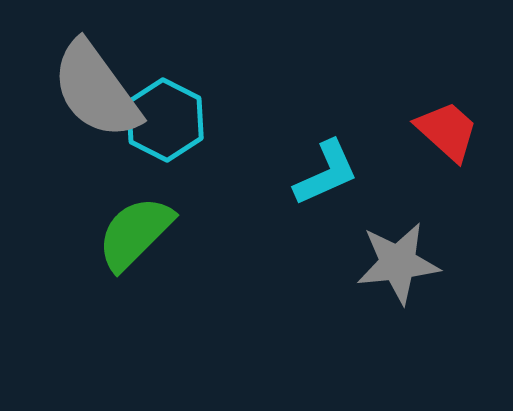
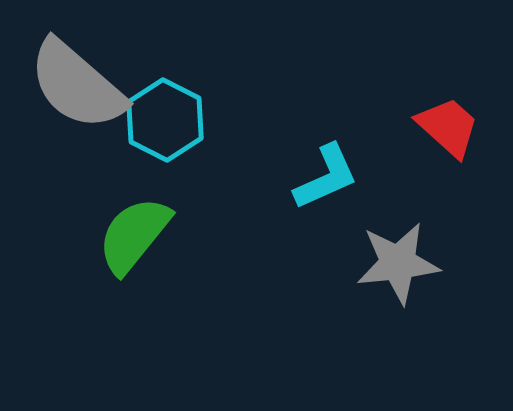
gray semicircle: moved 19 px left, 5 px up; rotated 13 degrees counterclockwise
red trapezoid: moved 1 px right, 4 px up
cyan L-shape: moved 4 px down
green semicircle: moved 1 px left, 2 px down; rotated 6 degrees counterclockwise
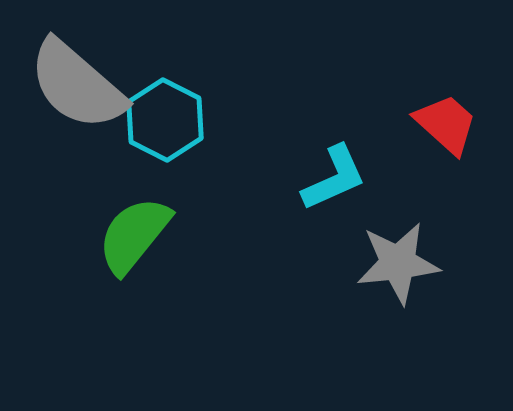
red trapezoid: moved 2 px left, 3 px up
cyan L-shape: moved 8 px right, 1 px down
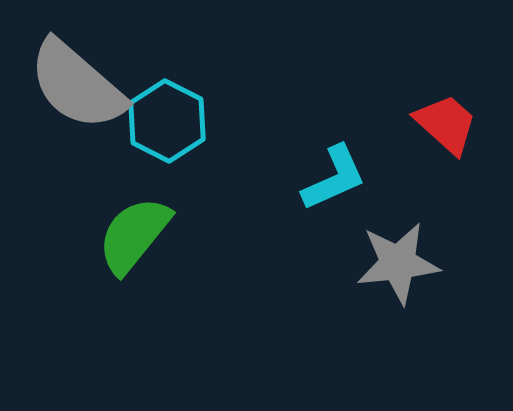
cyan hexagon: moved 2 px right, 1 px down
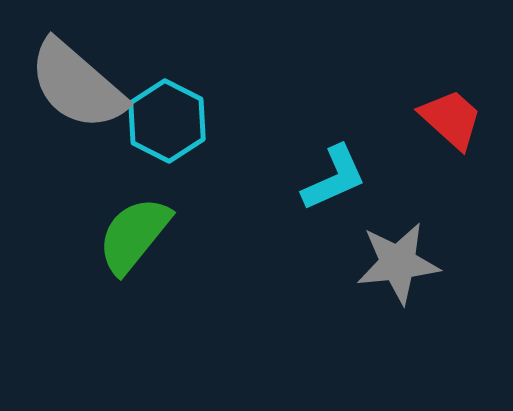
red trapezoid: moved 5 px right, 5 px up
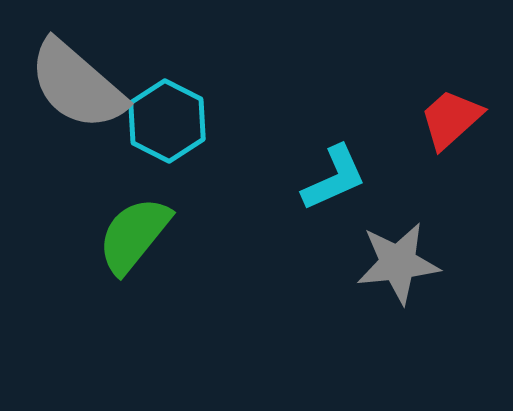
red trapezoid: rotated 84 degrees counterclockwise
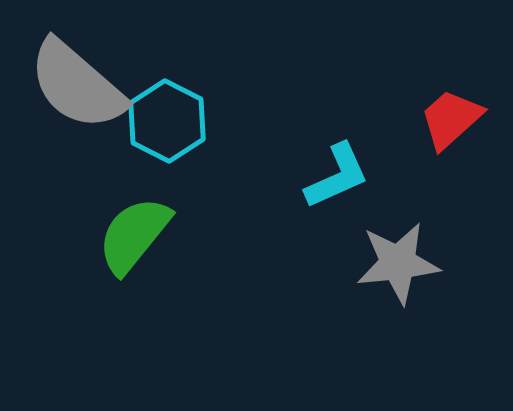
cyan L-shape: moved 3 px right, 2 px up
